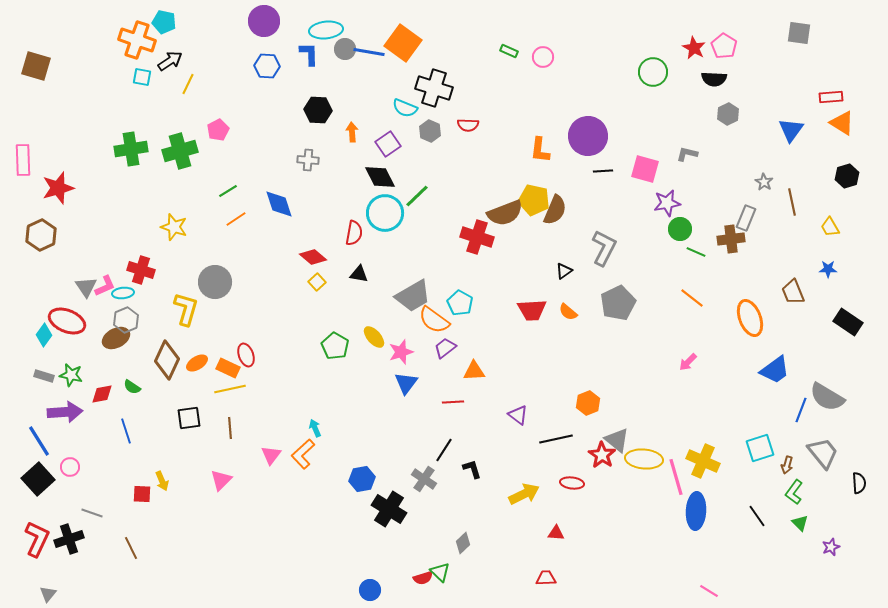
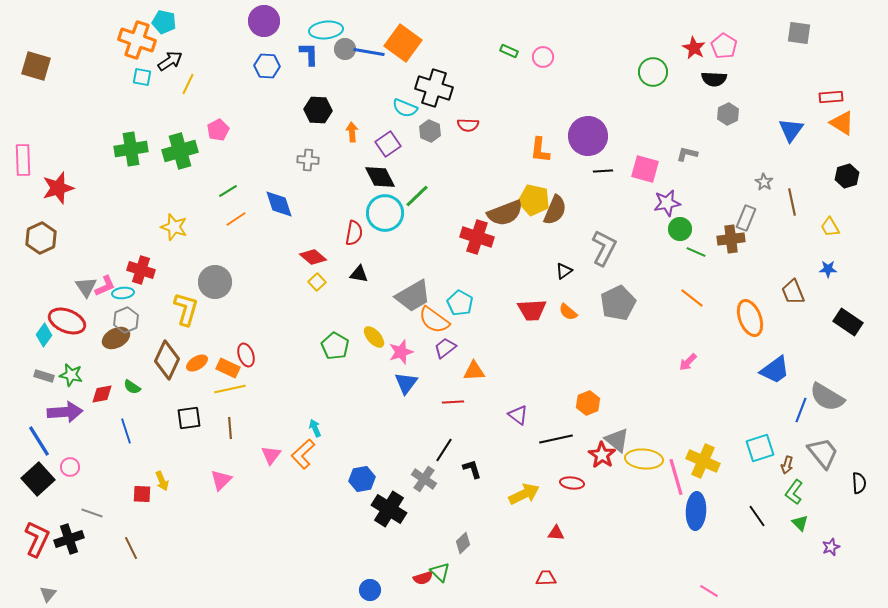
brown hexagon at (41, 235): moved 3 px down
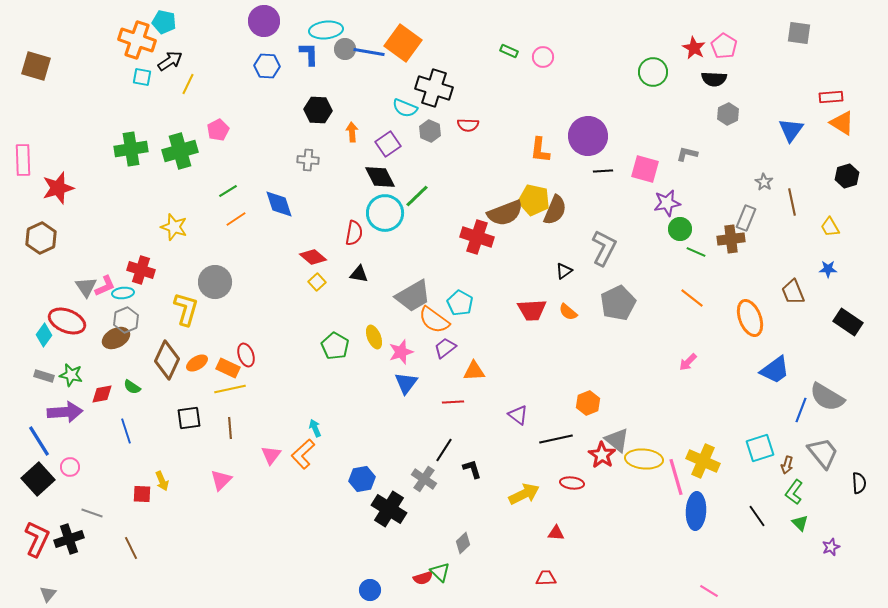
yellow ellipse at (374, 337): rotated 20 degrees clockwise
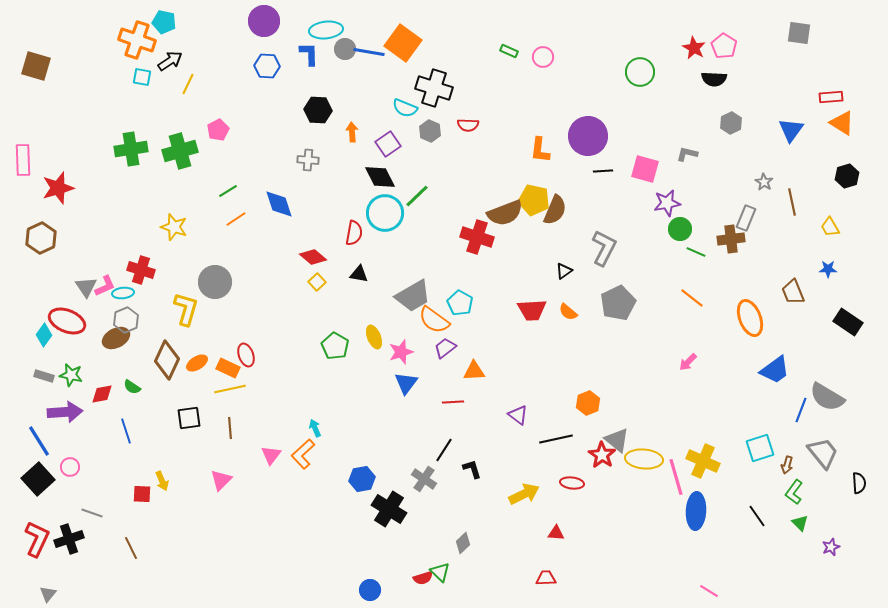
green circle at (653, 72): moved 13 px left
gray hexagon at (728, 114): moved 3 px right, 9 px down
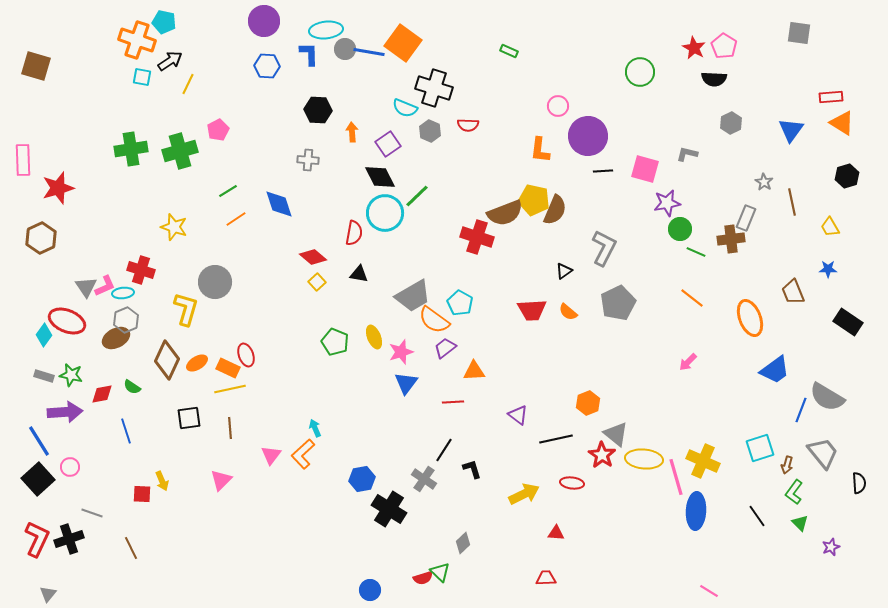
pink circle at (543, 57): moved 15 px right, 49 px down
green pentagon at (335, 346): moved 4 px up; rotated 8 degrees counterclockwise
gray triangle at (617, 440): moved 1 px left, 6 px up
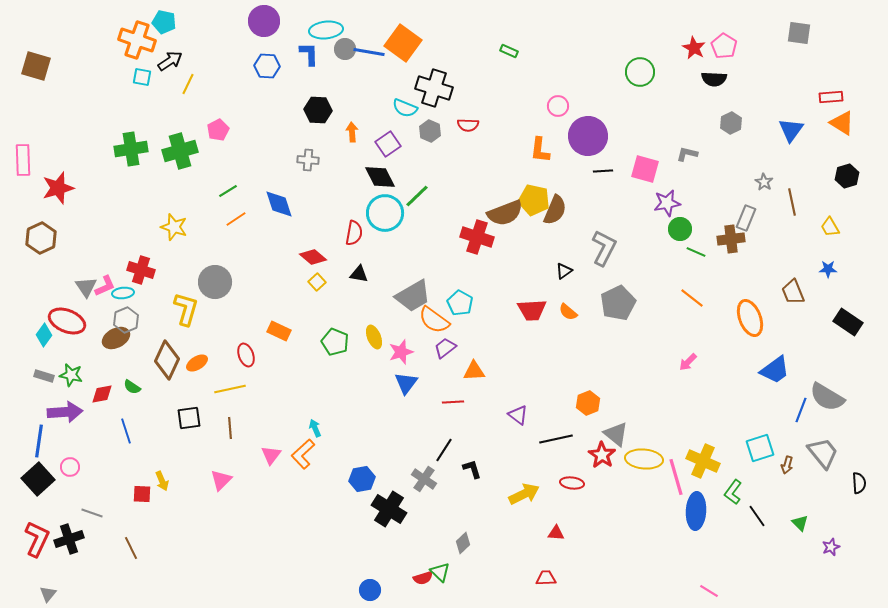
orange rectangle at (228, 368): moved 51 px right, 37 px up
blue line at (39, 441): rotated 40 degrees clockwise
green L-shape at (794, 492): moved 61 px left
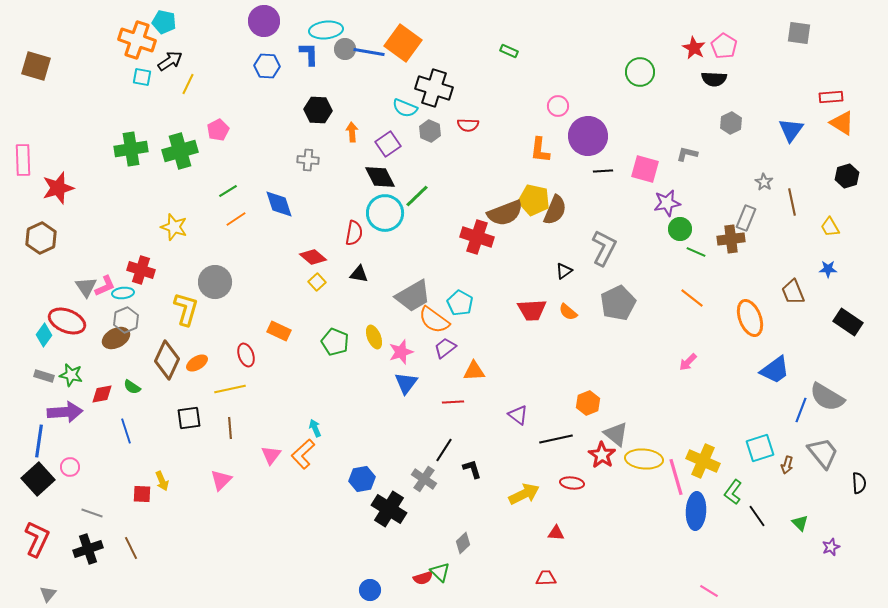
black cross at (69, 539): moved 19 px right, 10 px down
